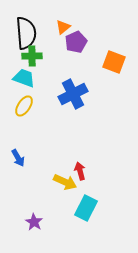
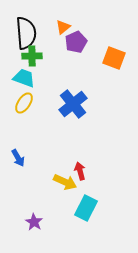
orange square: moved 4 px up
blue cross: moved 10 px down; rotated 12 degrees counterclockwise
yellow ellipse: moved 3 px up
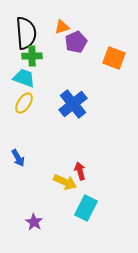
orange triangle: moved 1 px left; rotated 21 degrees clockwise
